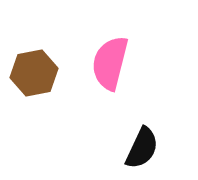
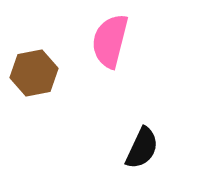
pink semicircle: moved 22 px up
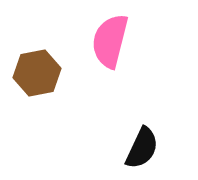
brown hexagon: moved 3 px right
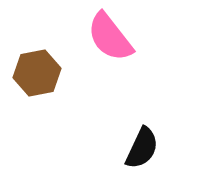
pink semicircle: moved 4 px up; rotated 52 degrees counterclockwise
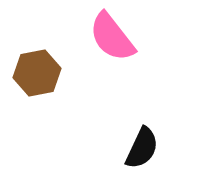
pink semicircle: moved 2 px right
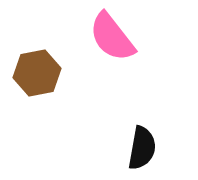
black semicircle: rotated 15 degrees counterclockwise
